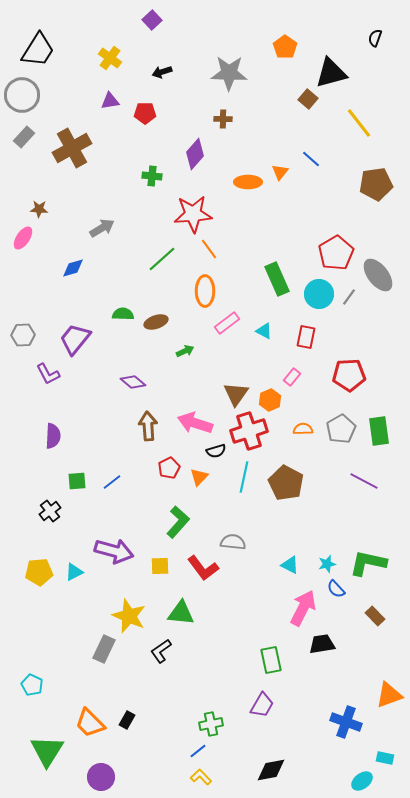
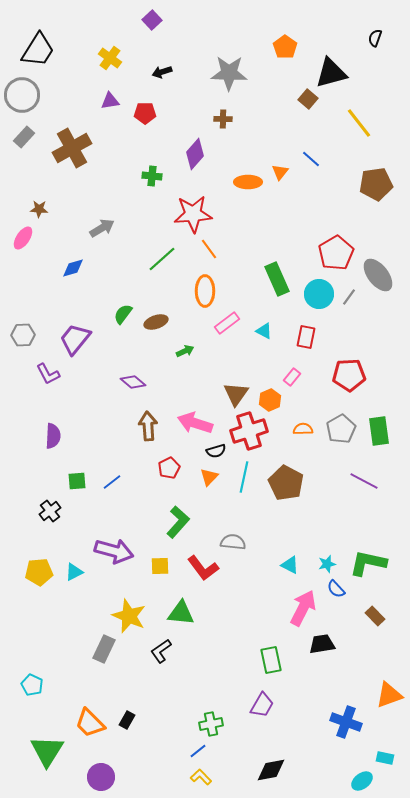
green semicircle at (123, 314): rotated 55 degrees counterclockwise
orange triangle at (199, 477): moved 10 px right
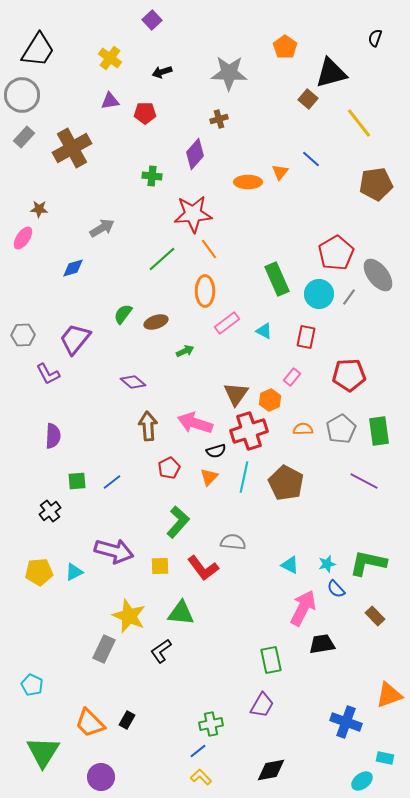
brown cross at (223, 119): moved 4 px left; rotated 18 degrees counterclockwise
green triangle at (47, 751): moved 4 px left, 1 px down
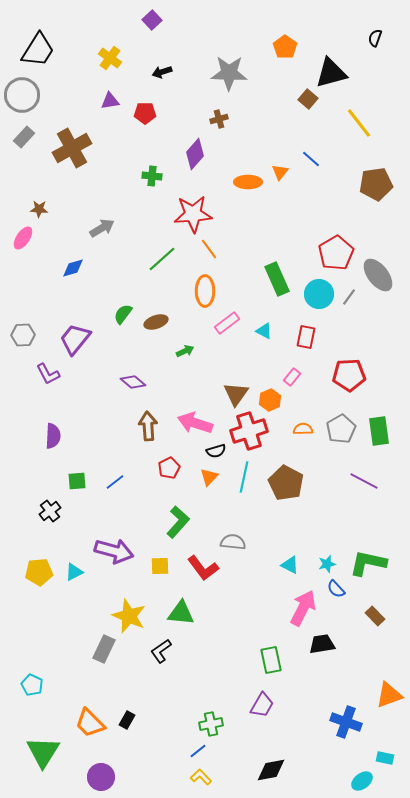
blue line at (112, 482): moved 3 px right
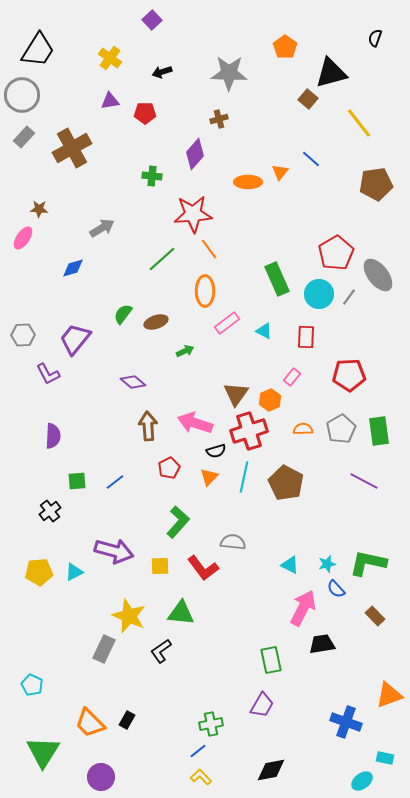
red rectangle at (306, 337): rotated 10 degrees counterclockwise
